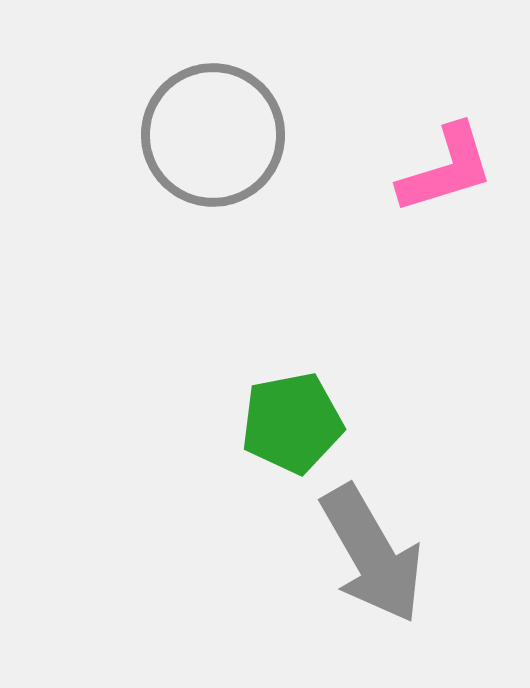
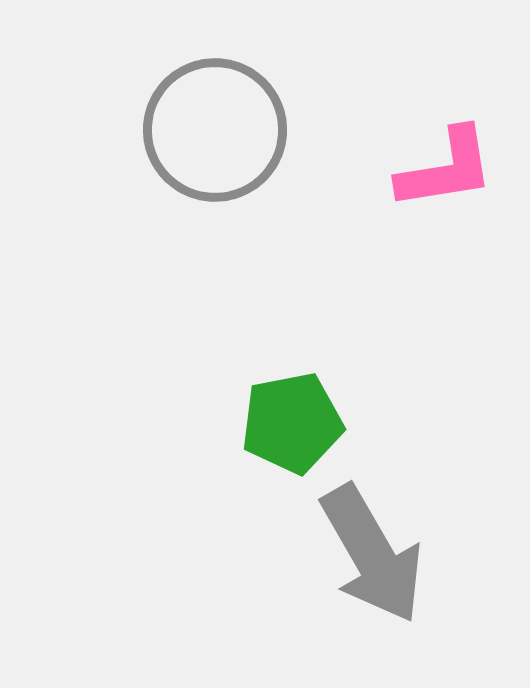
gray circle: moved 2 px right, 5 px up
pink L-shape: rotated 8 degrees clockwise
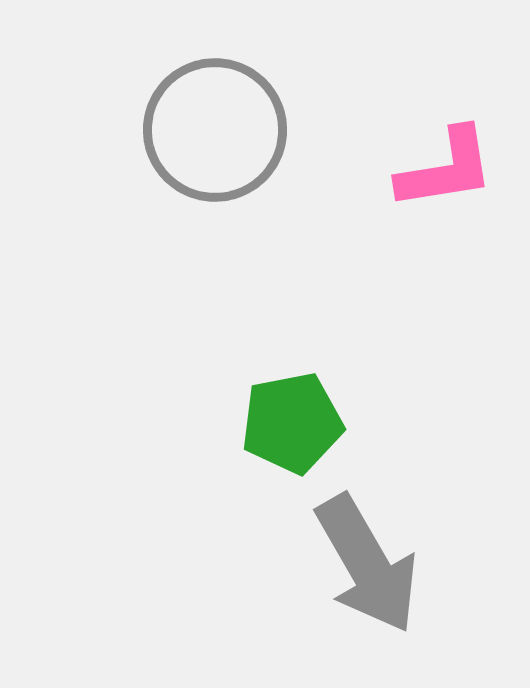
gray arrow: moved 5 px left, 10 px down
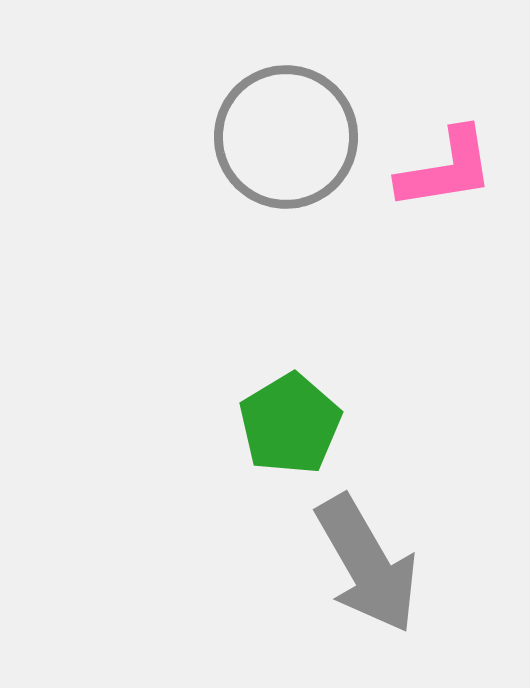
gray circle: moved 71 px right, 7 px down
green pentagon: moved 2 px left, 1 px down; rotated 20 degrees counterclockwise
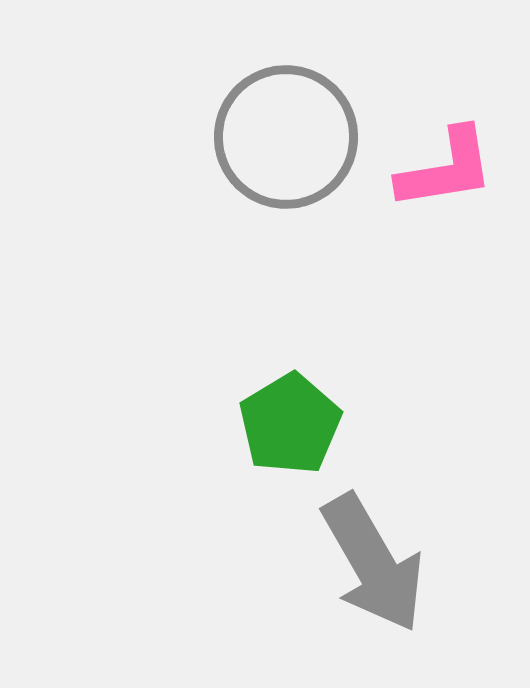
gray arrow: moved 6 px right, 1 px up
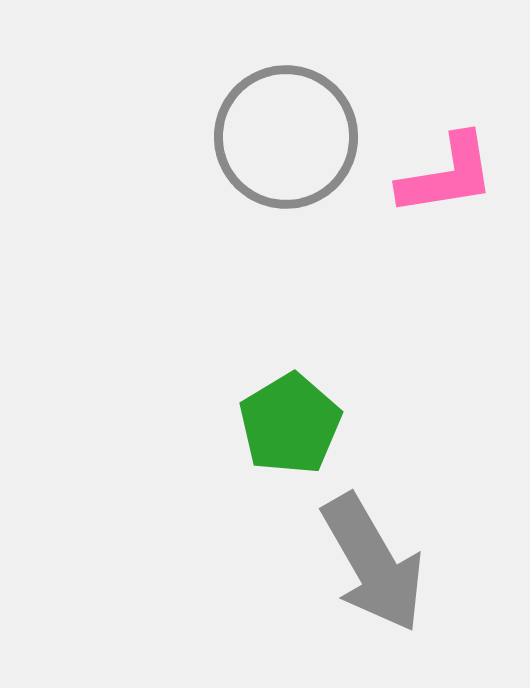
pink L-shape: moved 1 px right, 6 px down
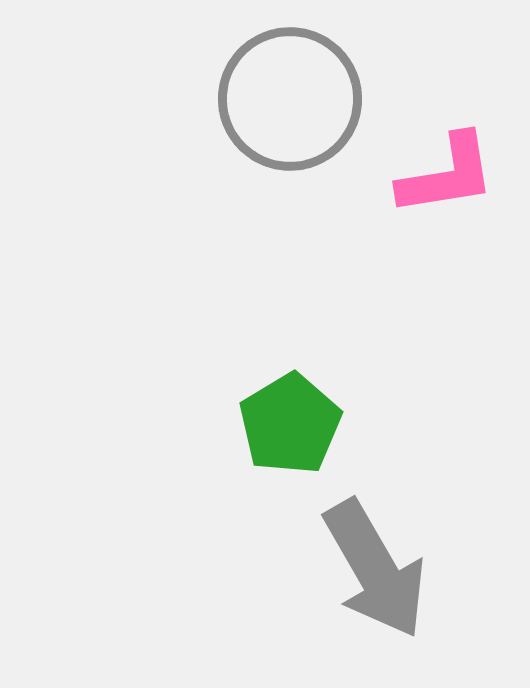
gray circle: moved 4 px right, 38 px up
gray arrow: moved 2 px right, 6 px down
